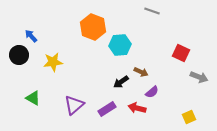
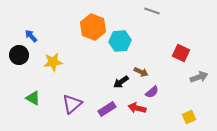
cyan hexagon: moved 4 px up
gray arrow: rotated 42 degrees counterclockwise
purple triangle: moved 2 px left, 1 px up
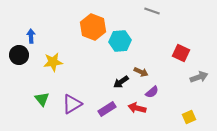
blue arrow: rotated 40 degrees clockwise
green triangle: moved 9 px right, 1 px down; rotated 21 degrees clockwise
purple triangle: rotated 10 degrees clockwise
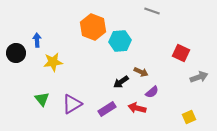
blue arrow: moved 6 px right, 4 px down
black circle: moved 3 px left, 2 px up
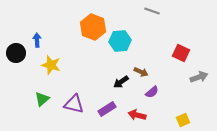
yellow star: moved 2 px left, 3 px down; rotated 24 degrees clockwise
green triangle: rotated 28 degrees clockwise
purple triangle: moved 2 px right; rotated 45 degrees clockwise
red arrow: moved 7 px down
yellow square: moved 6 px left, 3 px down
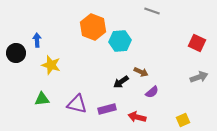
red square: moved 16 px right, 10 px up
green triangle: rotated 35 degrees clockwise
purple triangle: moved 3 px right
purple rectangle: rotated 18 degrees clockwise
red arrow: moved 2 px down
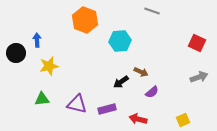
orange hexagon: moved 8 px left, 7 px up
yellow star: moved 2 px left, 1 px down; rotated 30 degrees counterclockwise
red arrow: moved 1 px right, 2 px down
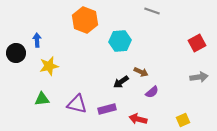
red square: rotated 36 degrees clockwise
gray arrow: rotated 12 degrees clockwise
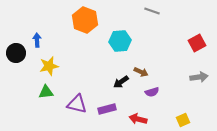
purple semicircle: rotated 24 degrees clockwise
green triangle: moved 4 px right, 7 px up
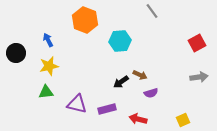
gray line: rotated 35 degrees clockwise
blue arrow: moved 11 px right; rotated 24 degrees counterclockwise
brown arrow: moved 1 px left, 3 px down
purple semicircle: moved 1 px left, 1 px down
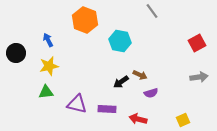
cyan hexagon: rotated 15 degrees clockwise
purple rectangle: rotated 18 degrees clockwise
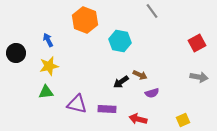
gray arrow: rotated 18 degrees clockwise
purple semicircle: moved 1 px right
